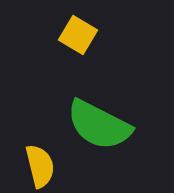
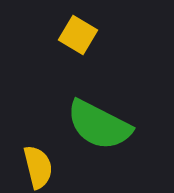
yellow semicircle: moved 2 px left, 1 px down
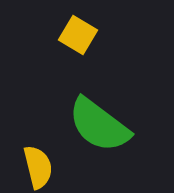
green semicircle: rotated 10 degrees clockwise
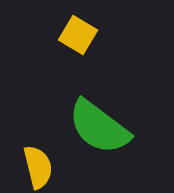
green semicircle: moved 2 px down
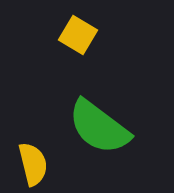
yellow semicircle: moved 5 px left, 3 px up
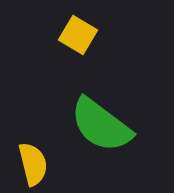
green semicircle: moved 2 px right, 2 px up
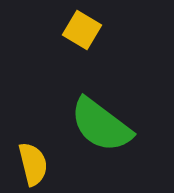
yellow square: moved 4 px right, 5 px up
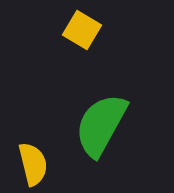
green semicircle: rotated 82 degrees clockwise
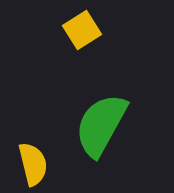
yellow square: rotated 27 degrees clockwise
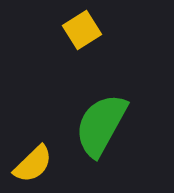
yellow semicircle: rotated 60 degrees clockwise
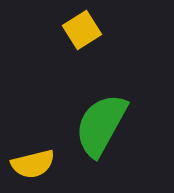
yellow semicircle: rotated 30 degrees clockwise
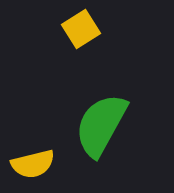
yellow square: moved 1 px left, 1 px up
